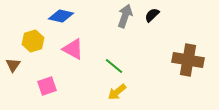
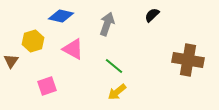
gray arrow: moved 18 px left, 8 px down
brown triangle: moved 2 px left, 4 px up
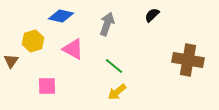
pink square: rotated 18 degrees clockwise
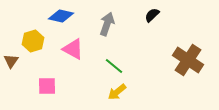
brown cross: rotated 24 degrees clockwise
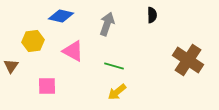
black semicircle: rotated 133 degrees clockwise
yellow hexagon: rotated 10 degrees clockwise
pink triangle: moved 2 px down
brown triangle: moved 5 px down
green line: rotated 24 degrees counterclockwise
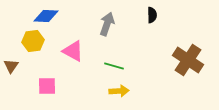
blue diamond: moved 15 px left; rotated 10 degrees counterclockwise
yellow arrow: moved 2 px right, 1 px up; rotated 144 degrees counterclockwise
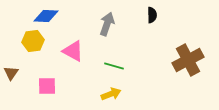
brown cross: rotated 28 degrees clockwise
brown triangle: moved 7 px down
yellow arrow: moved 8 px left, 3 px down; rotated 18 degrees counterclockwise
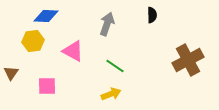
green line: moved 1 px right; rotated 18 degrees clockwise
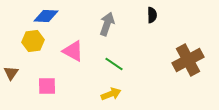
green line: moved 1 px left, 2 px up
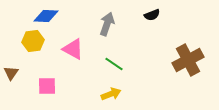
black semicircle: rotated 70 degrees clockwise
pink triangle: moved 2 px up
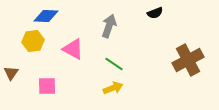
black semicircle: moved 3 px right, 2 px up
gray arrow: moved 2 px right, 2 px down
yellow arrow: moved 2 px right, 6 px up
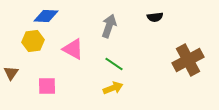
black semicircle: moved 4 px down; rotated 14 degrees clockwise
